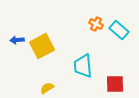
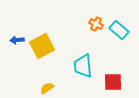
red square: moved 2 px left, 2 px up
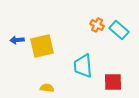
orange cross: moved 1 px right, 1 px down
yellow square: rotated 15 degrees clockwise
yellow semicircle: rotated 40 degrees clockwise
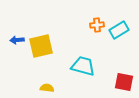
orange cross: rotated 32 degrees counterclockwise
cyan rectangle: rotated 72 degrees counterclockwise
yellow square: moved 1 px left
cyan trapezoid: rotated 110 degrees clockwise
red square: moved 11 px right; rotated 12 degrees clockwise
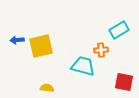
orange cross: moved 4 px right, 25 px down
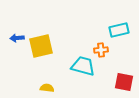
cyan rectangle: rotated 18 degrees clockwise
blue arrow: moved 2 px up
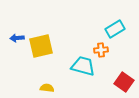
cyan rectangle: moved 4 px left, 1 px up; rotated 18 degrees counterclockwise
red square: rotated 24 degrees clockwise
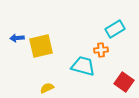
yellow semicircle: rotated 32 degrees counterclockwise
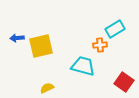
orange cross: moved 1 px left, 5 px up
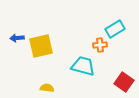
yellow semicircle: rotated 32 degrees clockwise
